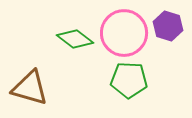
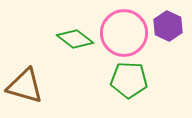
purple hexagon: rotated 8 degrees clockwise
brown triangle: moved 5 px left, 2 px up
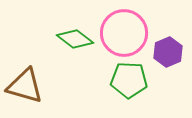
purple hexagon: moved 26 px down; rotated 12 degrees clockwise
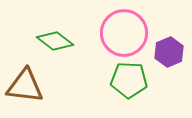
green diamond: moved 20 px left, 2 px down
purple hexagon: moved 1 px right
brown triangle: rotated 9 degrees counterclockwise
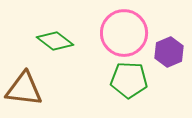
brown triangle: moved 1 px left, 3 px down
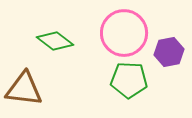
purple hexagon: rotated 12 degrees clockwise
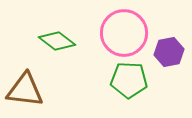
green diamond: moved 2 px right
brown triangle: moved 1 px right, 1 px down
